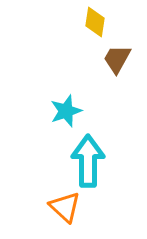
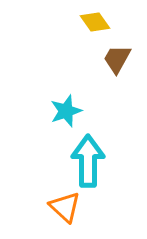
yellow diamond: rotated 44 degrees counterclockwise
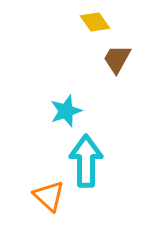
cyan arrow: moved 2 px left
orange triangle: moved 16 px left, 11 px up
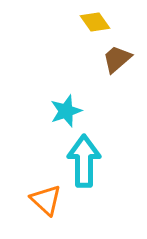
brown trapezoid: rotated 20 degrees clockwise
cyan arrow: moved 2 px left
orange triangle: moved 3 px left, 4 px down
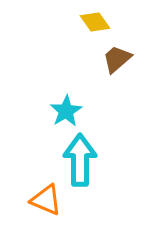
cyan star: rotated 12 degrees counterclockwise
cyan arrow: moved 4 px left, 1 px up
orange triangle: rotated 20 degrees counterclockwise
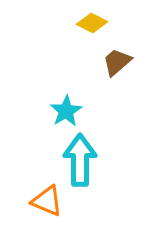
yellow diamond: moved 3 px left, 1 px down; rotated 28 degrees counterclockwise
brown trapezoid: moved 3 px down
orange triangle: moved 1 px right, 1 px down
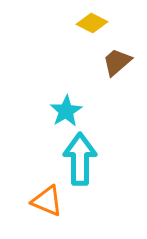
cyan arrow: moved 1 px up
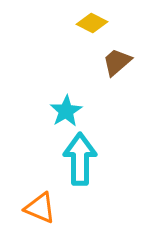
orange triangle: moved 7 px left, 7 px down
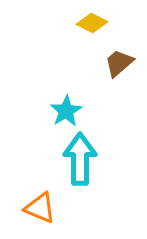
brown trapezoid: moved 2 px right, 1 px down
